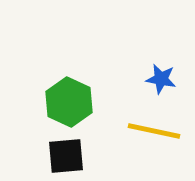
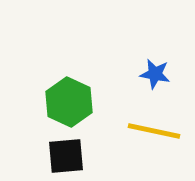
blue star: moved 6 px left, 5 px up
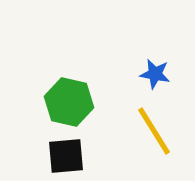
green hexagon: rotated 12 degrees counterclockwise
yellow line: rotated 46 degrees clockwise
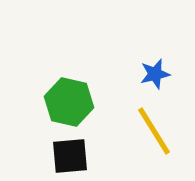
blue star: rotated 24 degrees counterclockwise
black square: moved 4 px right
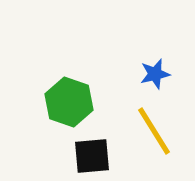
green hexagon: rotated 6 degrees clockwise
black square: moved 22 px right
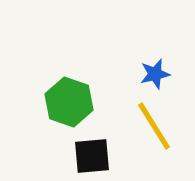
yellow line: moved 5 px up
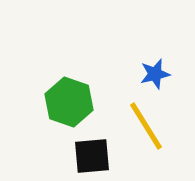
yellow line: moved 8 px left
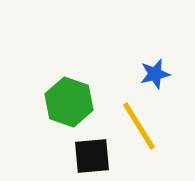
yellow line: moved 7 px left
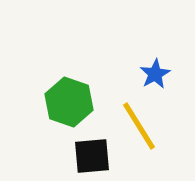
blue star: rotated 16 degrees counterclockwise
